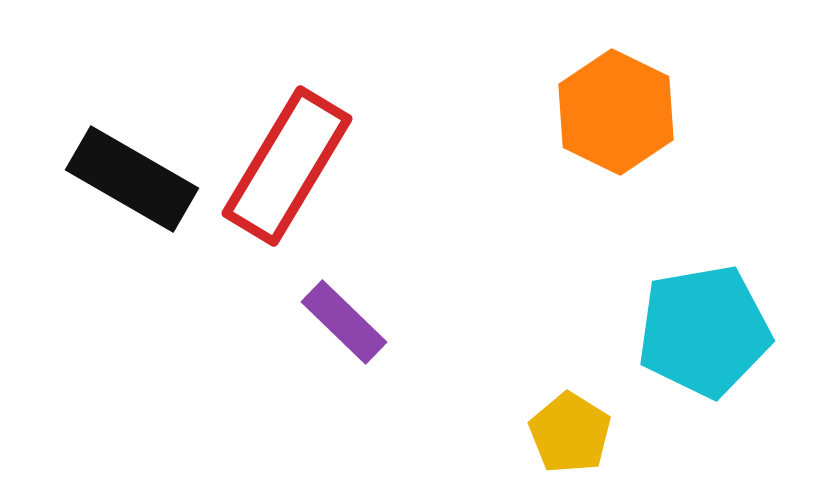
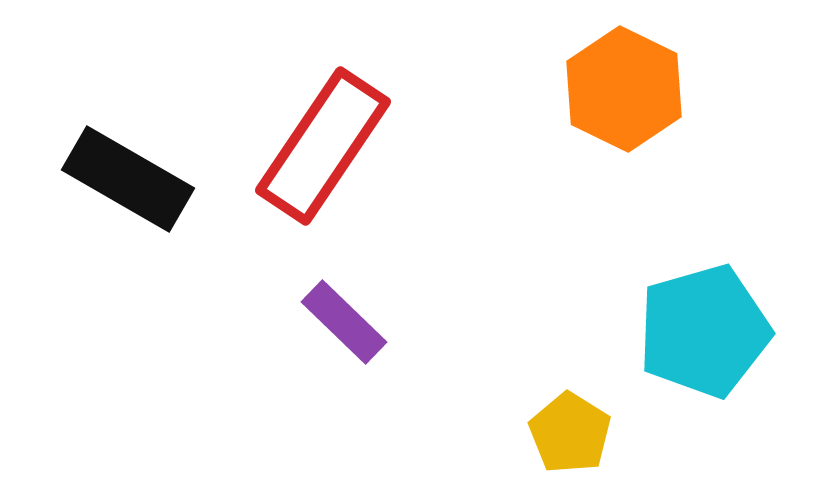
orange hexagon: moved 8 px right, 23 px up
red rectangle: moved 36 px right, 20 px up; rotated 3 degrees clockwise
black rectangle: moved 4 px left
cyan pentagon: rotated 6 degrees counterclockwise
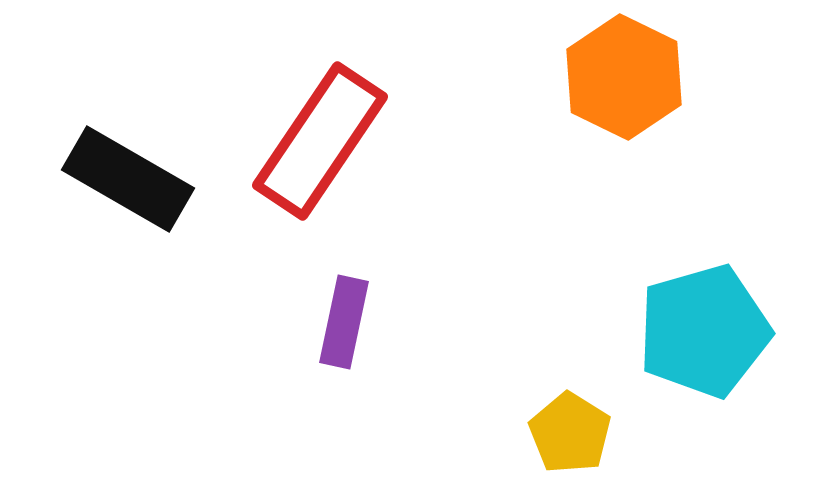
orange hexagon: moved 12 px up
red rectangle: moved 3 px left, 5 px up
purple rectangle: rotated 58 degrees clockwise
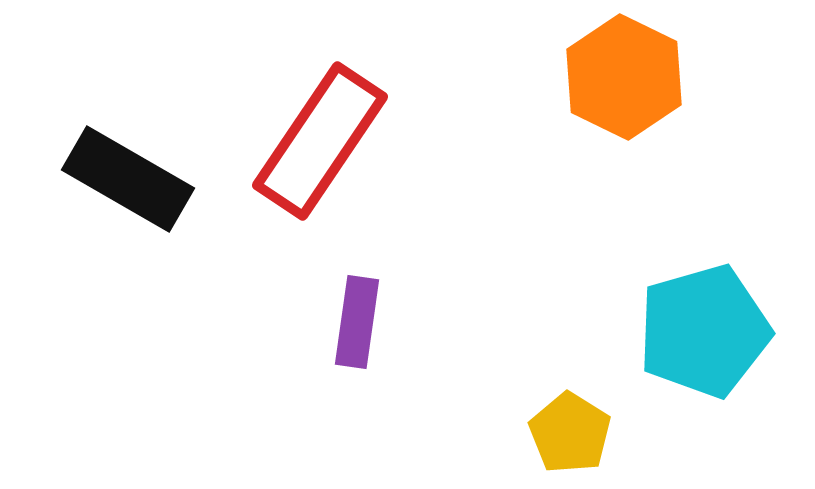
purple rectangle: moved 13 px right; rotated 4 degrees counterclockwise
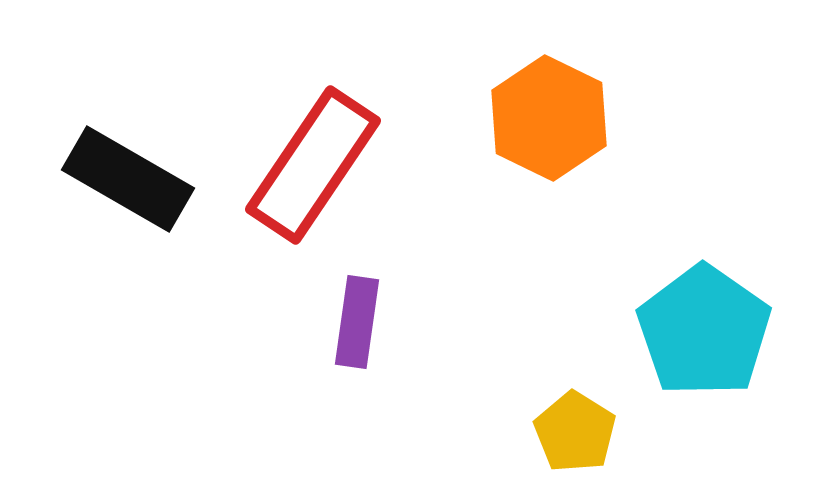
orange hexagon: moved 75 px left, 41 px down
red rectangle: moved 7 px left, 24 px down
cyan pentagon: rotated 21 degrees counterclockwise
yellow pentagon: moved 5 px right, 1 px up
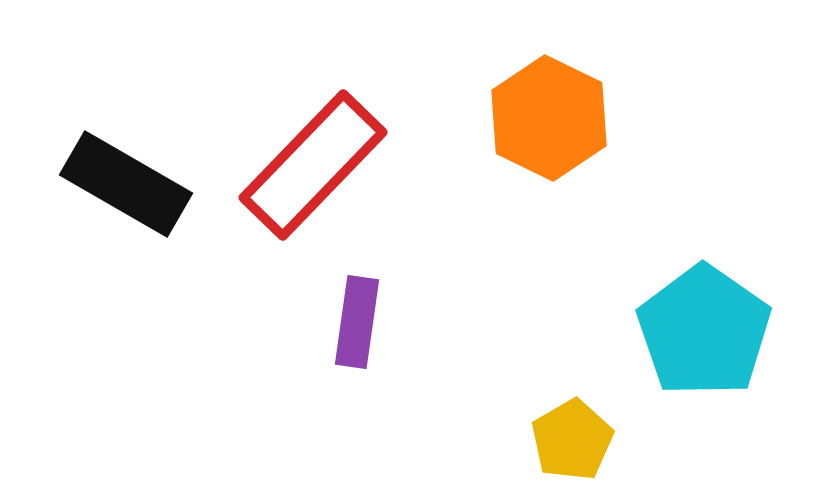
red rectangle: rotated 10 degrees clockwise
black rectangle: moved 2 px left, 5 px down
yellow pentagon: moved 3 px left, 8 px down; rotated 10 degrees clockwise
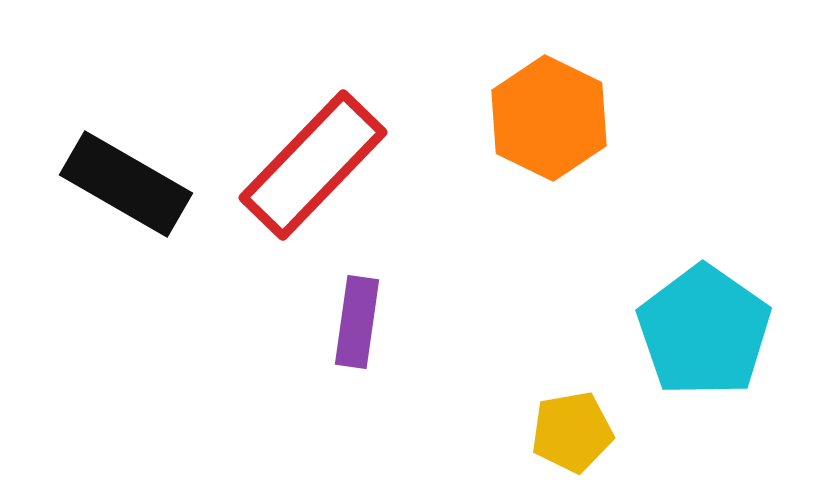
yellow pentagon: moved 8 px up; rotated 20 degrees clockwise
